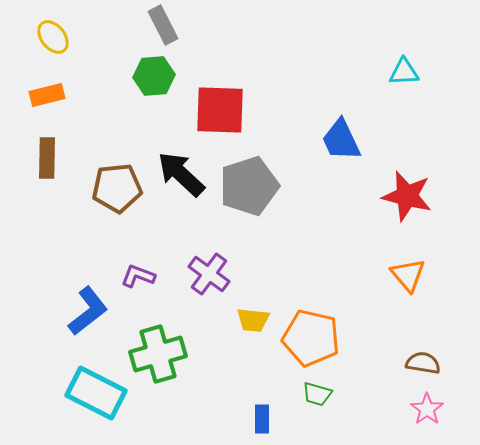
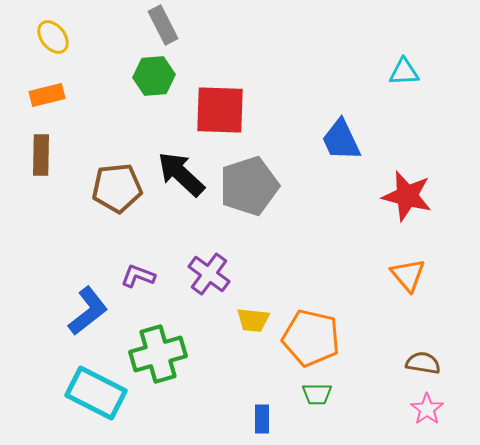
brown rectangle: moved 6 px left, 3 px up
green trapezoid: rotated 16 degrees counterclockwise
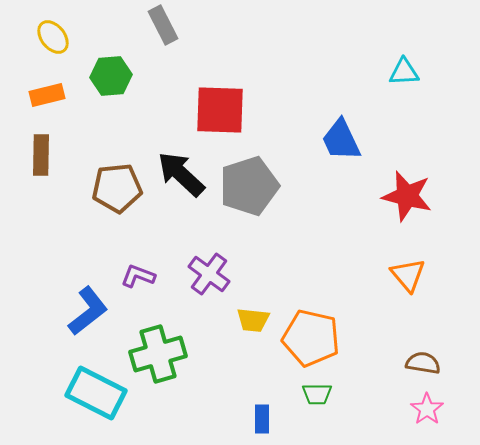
green hexagon: moved 43 px left
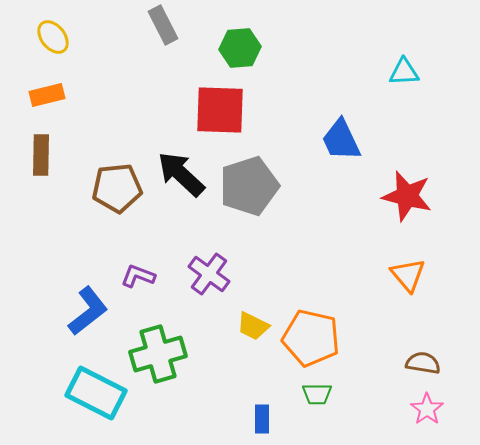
green hexagon: moved 129 px right, 28 px up
yellow trapezoid: moved 6 px down; rotated 20 degrees clockwise
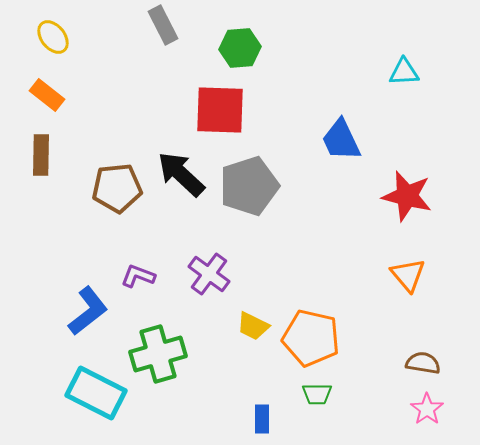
orange rectangle: rotated 52 degrees clockwise
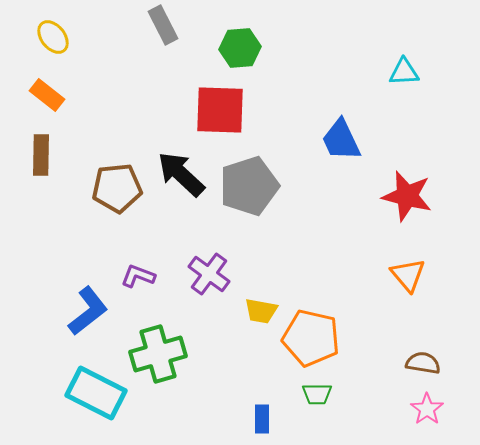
yellow trapezoid: moved 8 px right, 15 px up; rotated 16 degrees counterclockwise
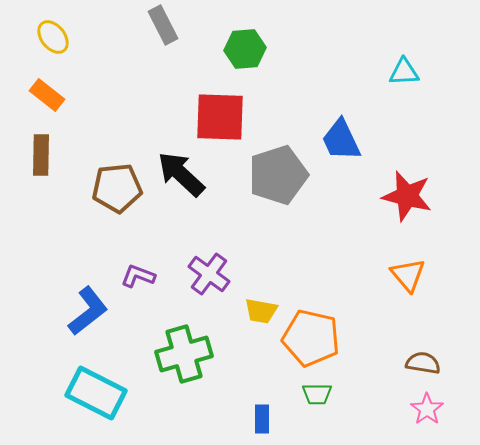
green hexagon: moved 5 px right, 1 px down
red square: moved 7 px down
gray pentagon: moved 29 px right, 11 px up
green cross: moved 26 px right
